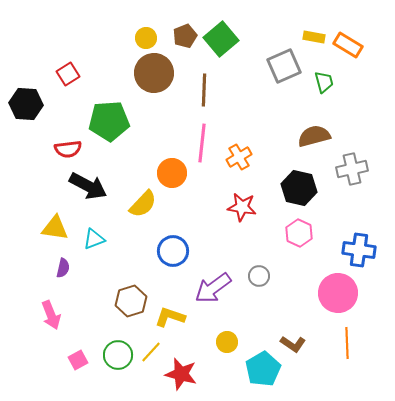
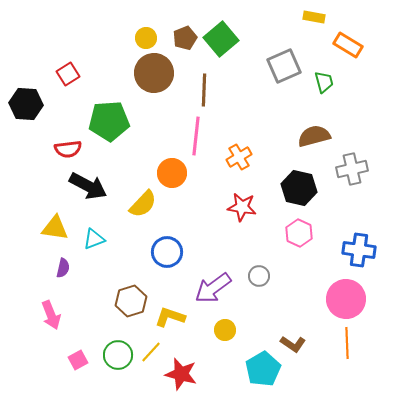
brown pentagon at (185, 36): moved 2 px down
yellow rectangle at (314, 37): moved 20 px up
pink line at (202, 143): moved 6 px left, 7 px up
blue circle at (173, 251): moved 6 px left, 1 px down
pink circle at (338, 293): moved 8 px right, 6 px down
yellow circle at (227, 342): moved 2 px left, 12 px up
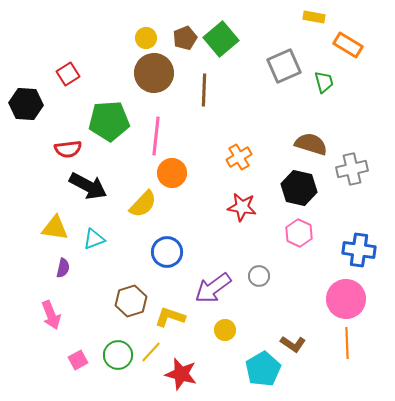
pink line at (196, 136): moved 40 px left
brown semicircle at (314, 136): moved 3 px left, 8 px down; rotated 32 degrees clockwise
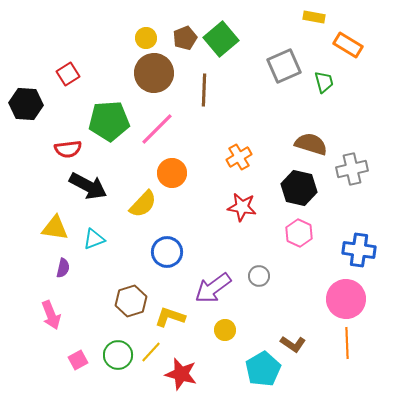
pink line at (156, 136): moved 1 px right, 7 px up; rotated 39 degrees clockwise
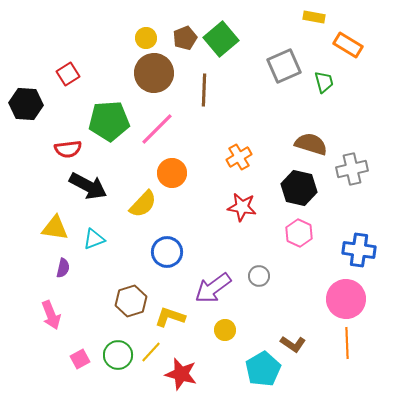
pink square at (78, 360): moved 2 px right, 1 px up
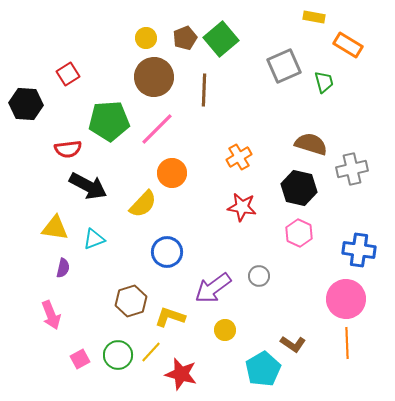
brown circle at (154, 73): moved 4 px down
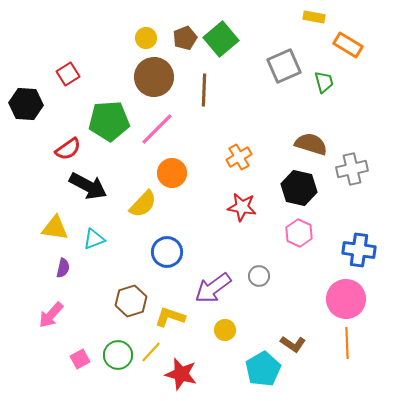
red semicircle at (68, 149): rotated 28 degrees counterclockwise
pink arrow at (51, 315): rotated 64 degrees clockwise
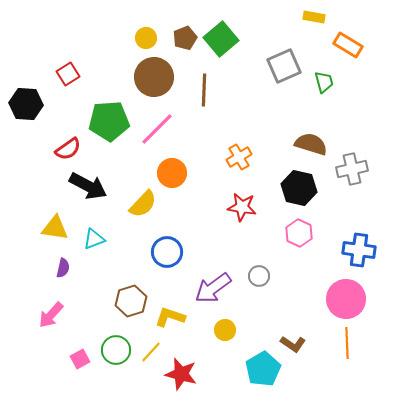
green circle at (118, 355): moved 2 px left, 5 px up
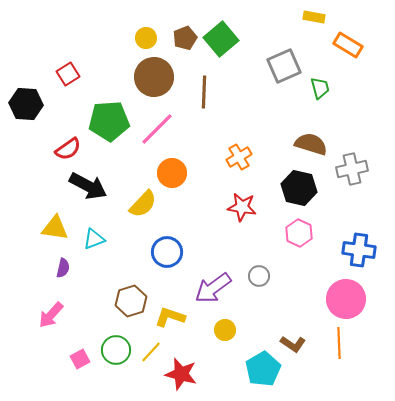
green trapezoid at (324, 82): moved 4 px left, 6 px down
brown line at (204, 90): moved 2 px down
orange line at (347, 343): moved 8 px left
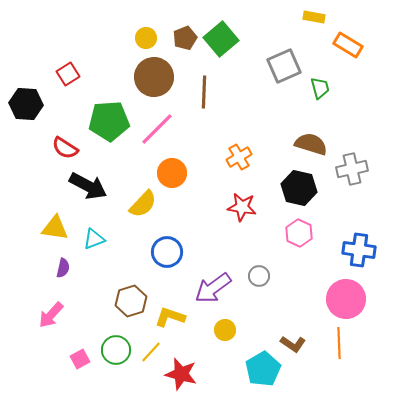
red semicircle at (68, 149): moved 3 px left, 1 px up; rotated 68 degrees clockwise
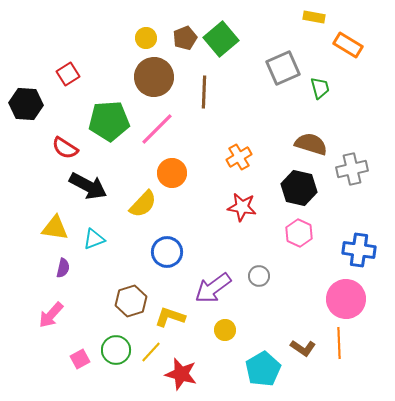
gray square at (284, 66): moved 1 px left, 2 px down
brown L-shape at (293, 344): moved 10 px right, 4 px down
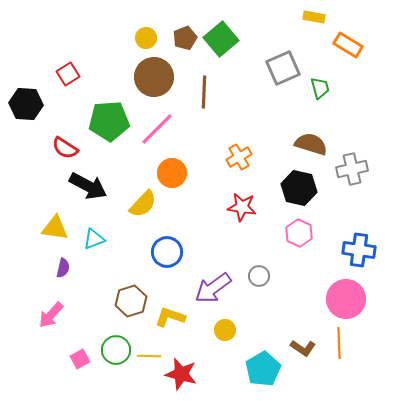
yellow line at (151, 352): moved 2 px left, 4 px down; rotated 50 degrees clockwise
